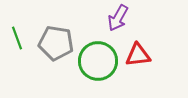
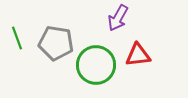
green circle: moved 2 px left, 4 px down
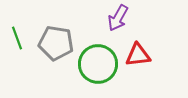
green circle: moved 2 px right, 1 px up
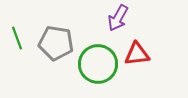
red triangle: moved 1 px left, 1 px up
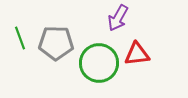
green line: moved 3 px right
gray pentagon: rotated 8 degrees counterclockwise
green circle: moved 1 px right, 1 px up
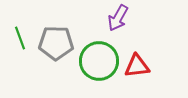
red triangle: moved 12 px down
green circle: moved 2 px up
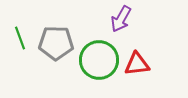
purple arrow: moved 3 px right, 1 px down
green circle: moved 1 px up
red triangle: moved 2 px up
